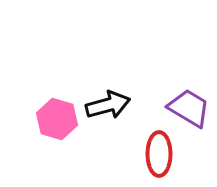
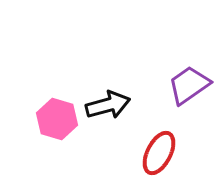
purple trapezoid: moved 23 px up; rotated 66 degrees counterclockwise
red ellipse: moved 1 px up; rotated 27 degrees clockwise
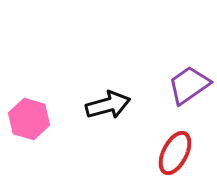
pink hexagon: moved 28 px left
red ellipse: moved 16 px right
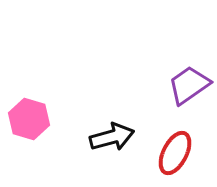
black arrow: moved 4 px right, 32 px down
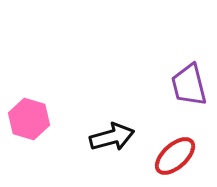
purple trapezoid: rotated 69 degrees counterclockwise
red ellipse: moved 3 px down; rotated 21 degrees clockwise
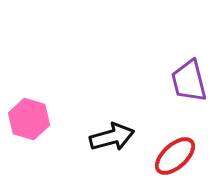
purple trapezoid: moved 4 px up
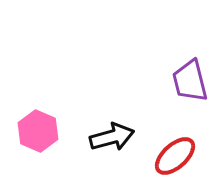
purple trapezoid: moved 1 px right
pink hexagon: moved 9 px right, 12 px down; rotated 6 degrees clockwise
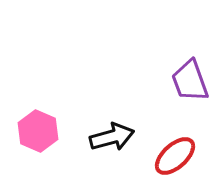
purple trapezoid: rotated 6 degrees counterclockwise
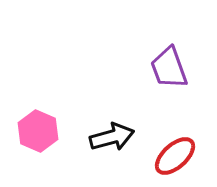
purple trapezoid: moved 21 px left, 13 px up
